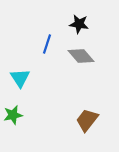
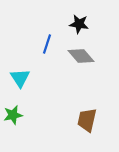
brown trapezoid: rotated 25 degrees counterclockwise
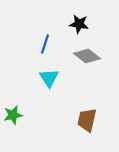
blue line: moved 2 px left
gray diamond: moved 6 px right; rotated 12 degrees counterclockwise
cyan triangle: moved 29 px right
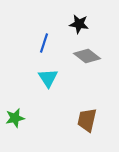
blue line: moved 1 px left, 1 px up
cyan triangle: moved 1 px left
green star: moved 2 px right, 3 px down
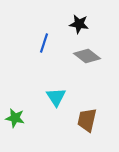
cyan triangle: moved 8 px right, 19 px down
green star: rotated 24 degrees clockwise
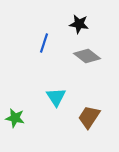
brown trapezoid: moved 2 px right, 3 px up; rotated 20 degrees clockwise
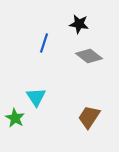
gray diamond: moved 2 px right
cyan triangle: moved 20 px left
green star: rotated 18 degrees clockwise
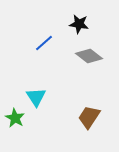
blue line: rotated 30 degrees clockwise
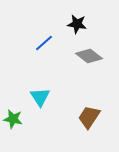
black star: moved 2 px left
cyan triangle: moved 4 px right
green star: moved 2 px left, 1 px down; rotated 18 degrees counterclockwise
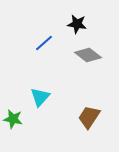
gray diamond: moved 1 px left, 1 px up
cyan triangle: rotated 15 degrees clockwise
